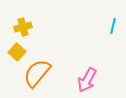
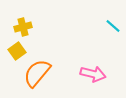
cyan line: rotated 63 degrees counterclockwise
yellow square: moved 1 px up; rotated 12 degrees clockwise
pink arrow: moved 6 px right, 6 px up; rotated 105 degrees counterclockwise
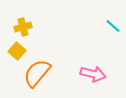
yellow square: rotated 12 degrees counterclockwise
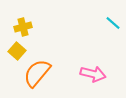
cyan line: moved 3 px up
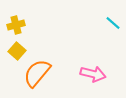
yellow cross: moved 7 px left, 2 px up
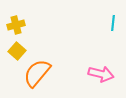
cyan line: rotated 56 degrees clockwise
pink arrow: moved 8 px right
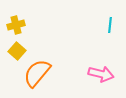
cyan line: moved 3 px left, 2 px down
